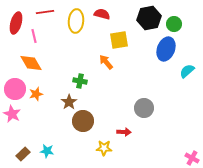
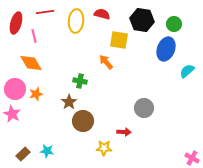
black hexagon: moved 7 px left, 2 px down; rotated 20 degrees clockwise
yellow square: rotated 18 degrees clockwise
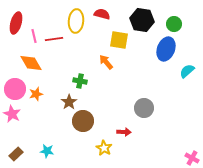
red line: moved 9 px right, 27 px down
yellow star: rotated 28 degrees clockwise
brown rectangle: moved 7 px left
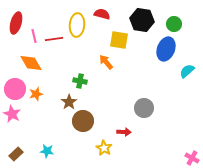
yellow ellipse: moved 1 px right, 4 px down
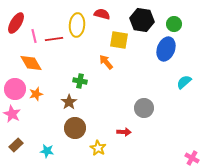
red ellipse: rotated 15 degrees clockwise
cyan semicircle: moved 3 px left, 11 px down
brown circle: moved 8 px left, 7 px down
yellow star: moved 6 px left
brown rectangle: moved 9 px up
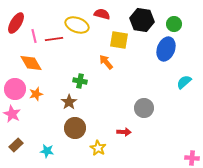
yellow ellipse: rotated 75 degrees counterclockwise
pink cross: rotated 24 degrees counterclockwise
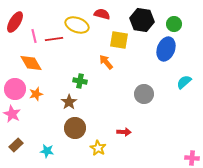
red ellipse: moved 1 px left, 1 px up
gray circle: moved 14 px up
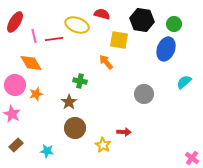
pink circle: moved 4 px up
yellow star: moved 5 px right, 3 px up
pink cross: rotated 32 degrees clockwise
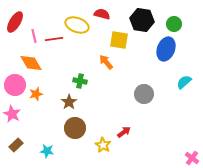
red arrow: rotated 40 degrees counterclockwise
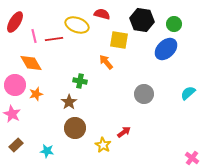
blue ellipse: rotated 25 degrees clockwise
cyan semicircle: moved 4 px right, 11 px down
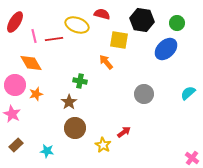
green circle: moved 3 px right, 1 px up
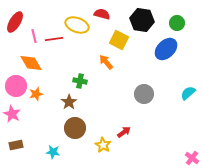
yellow square: rotated 18 degrees clockwise
pink circle: moved 1 px right, 1 px down
brown rectangle: rotated 32 degrees clockwise
cyan star: moved 6 px right, 1 px down
